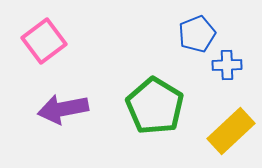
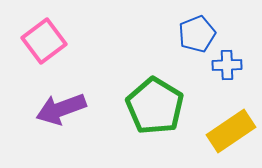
purple arrow: moved 2 px left; rotated 9 degrees counterclockwise
yellow rectangle: rotated 9 degrees clockwise
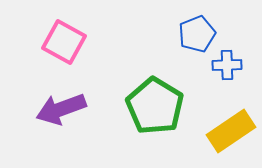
pink square: moved 20 px right, 1 px down; rotated 24 degrees counterclockwise
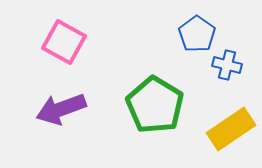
blue pentagon: rotated 15 degrees counterclockwise
blue cross: rotated 16 degrees clockwise
green pentagon: moved 1 px up
yellow rectangle: moved 2 px up
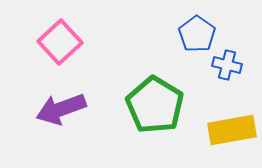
pink square: moved 4 px left; rotated 18 degrees clockwise
yellow rectangle: moved 1 px right, 1 px down; rotated 24 degrees clockwise
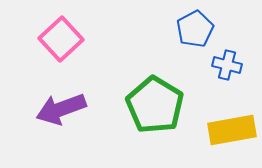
blue pentagon: moved 2 px left, 5 px up; rotated 9 degrees clockwise
pink square: moved 1 px right, 3 px up
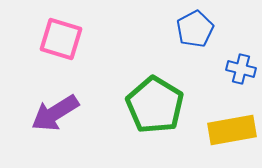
pink square: rotated 30 degrees counterclockwise
blue cross: moved 14 px right, 4 px down
purple arrow: moved 6 px left, 4 px down; rotated 12 degrees counterclockwise
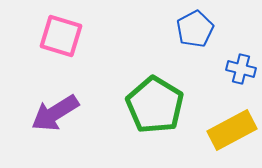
pink square: moved 3 px up
yellow rectangle: rotated 18 degrees counterclockwise
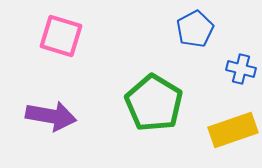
green pentagon: moved 1 px left, 2 px up
purple arrow: moved 4 px left, 3 px down; rotated 138 degrees counterclockwise
yellow rectangle: moved 1 px right; rotated 9 degrees clockwise
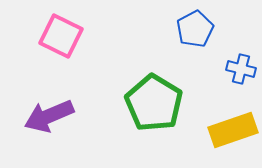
pink square: rotated 9 degrees clockwise
purple arrow: moved 2 px left; rotated 147 degrees clockwise
